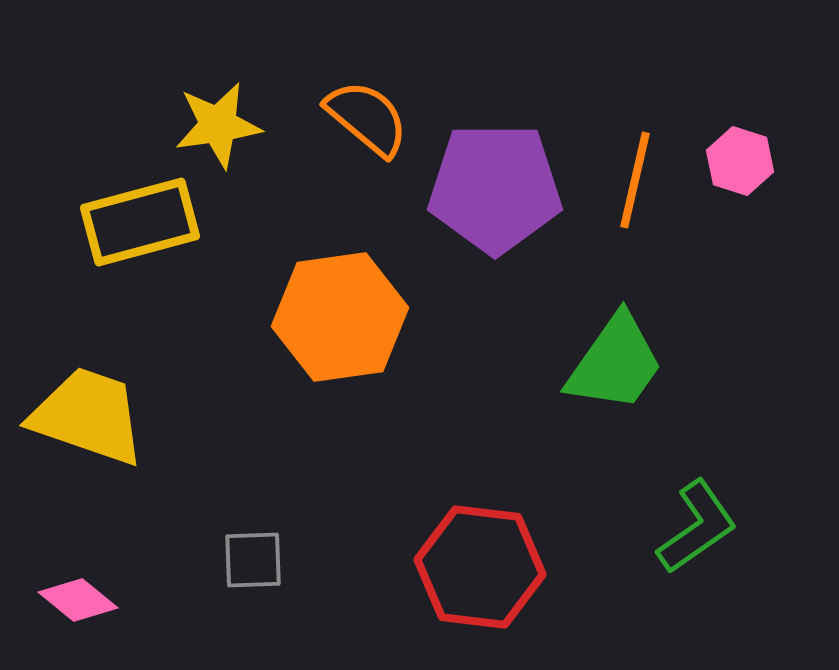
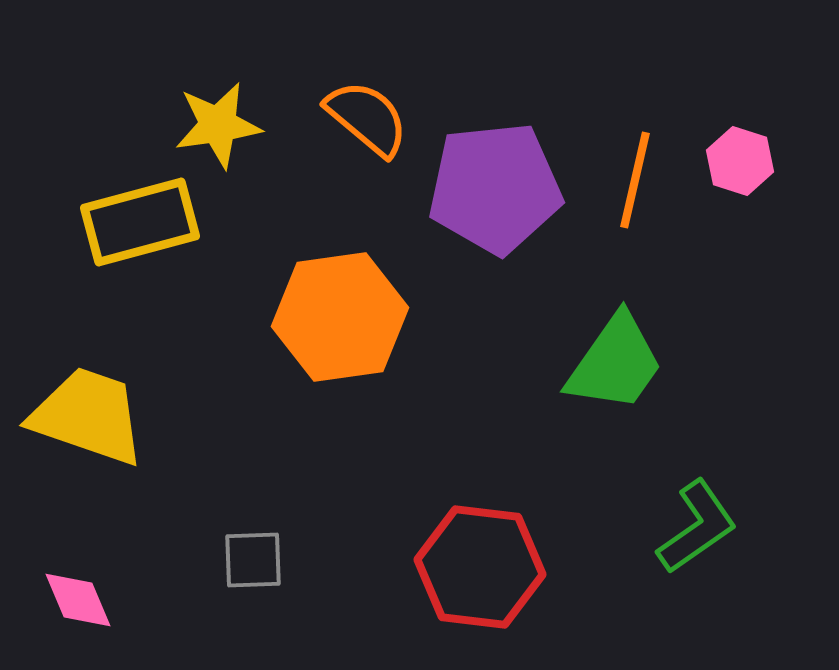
purple pentagon: rotated 6 degrees counterclockwise
pink diamond: rotated 28 degrees clockwise
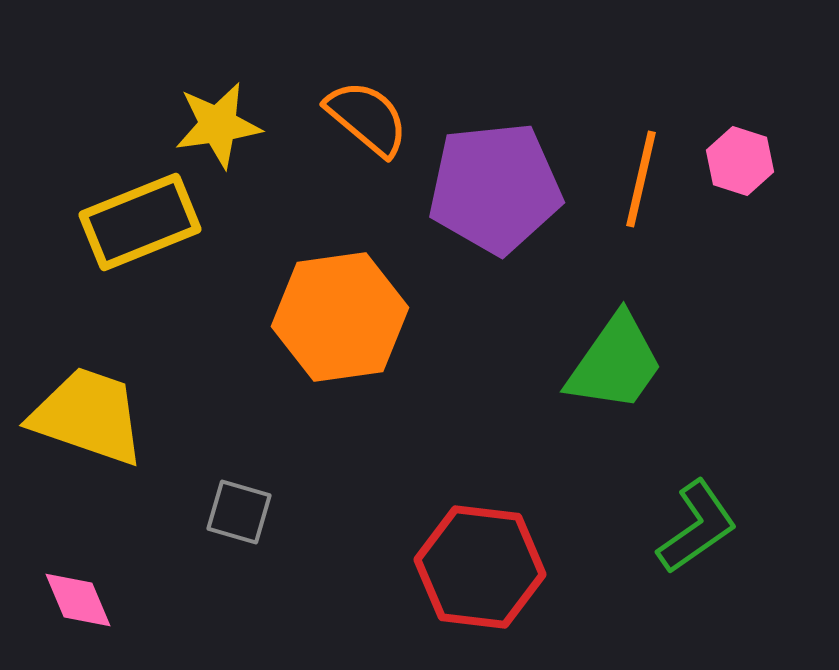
orange line: moved 6 px right, 1 px up
yellow rectangle: rotated 7 degrees counterclockwise
gray square: moved 14 px left, 48 px up; rotated 18 degrees clockwise
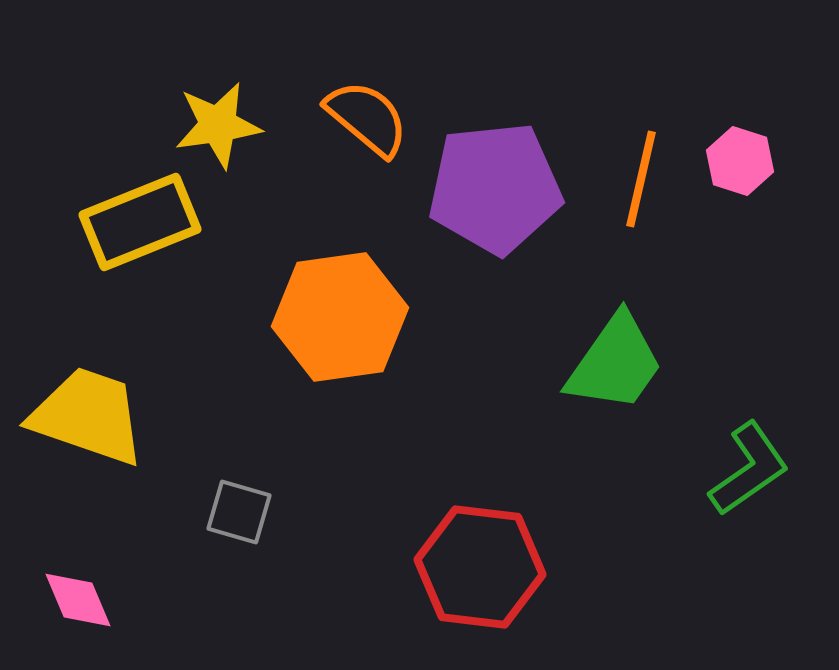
green L-shape: moved 52 px right, 58 px up
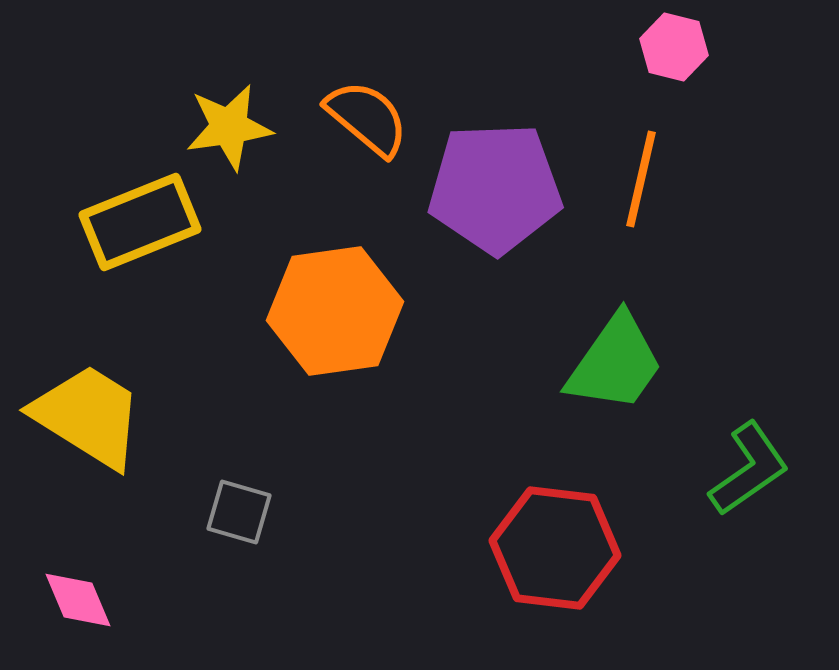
yellow star: moved 11 px right, 2 px down
pink hexagon: moved 66 px left, 114 px up; rotated 4 degrees counterclockwise
purple pentagon: rotated 4 degrees clockwise
orange hexagon: moved 5 px left, 6 px up
yellow trapezoid: rotated 13 degrees clockwise
red hexagon: moved 75 px right, 19 px up
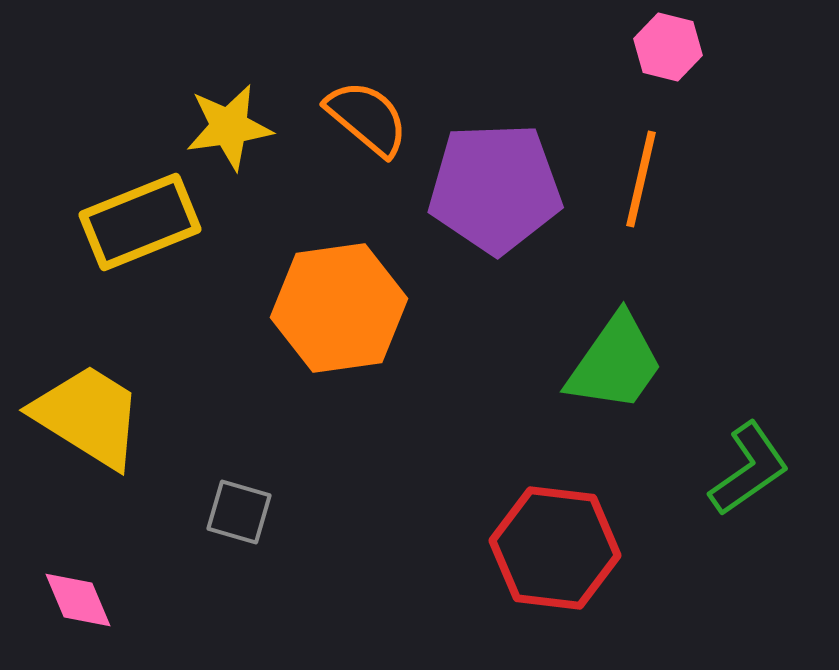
pink hexagon: moved 6 px left
orange hexagon: moved 4 px right, 3 px up
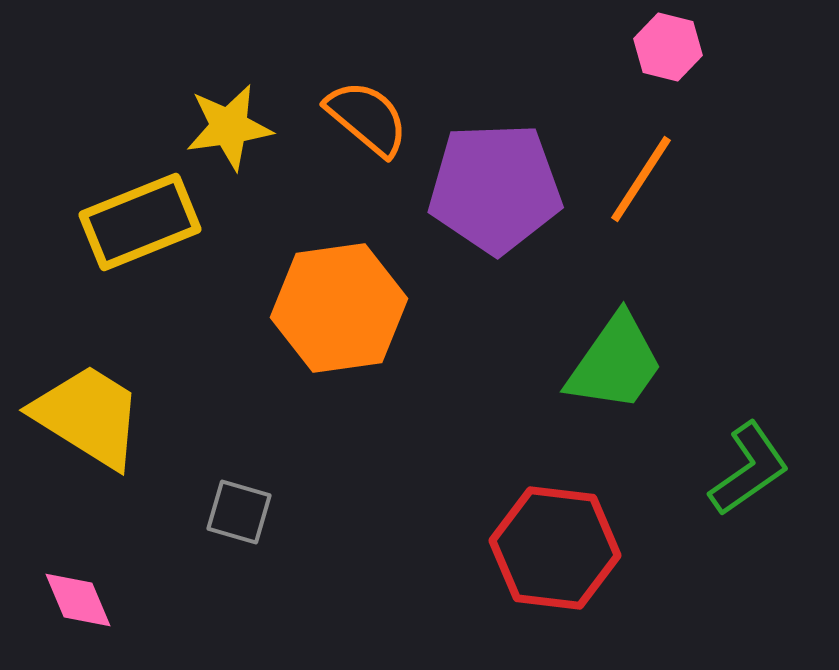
orange line: rotated 20 degrees clockwise
